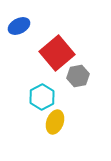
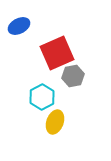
red square: rotated 16 degrees clockwise
gray hexagon: moved 5 px left
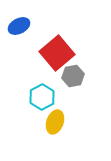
red square: rotated 16 degrees counterclockwise
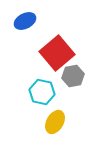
blue ellipse: moved 6 px right, 5 px up
cyan hexagon: moved 5 px up; rotated 20 degrees counterclockwise
yellow ellipse: rotated 10 degrees clockwise
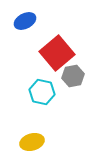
yellow ellipse: moved 23 px left, 20 px down; rotated 45 degrees clockwise
